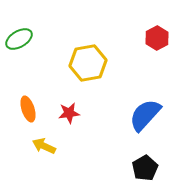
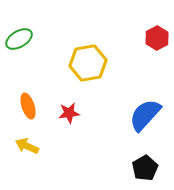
orange ellipse: moved 3 px up
yellow arrow: moved 17 px left
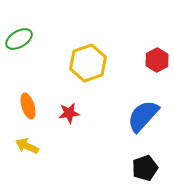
red hexagon: moved 22 px down
yellow hexagon: rotated 9 degrees counterclockwise
blue semicircle: moved 2 px left, 1 px down
black pentagon: rotated 10 degrees clockwise
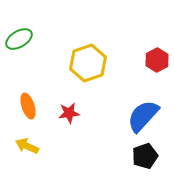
black pentagon: moved 12 px up
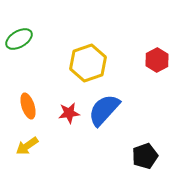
blue semicircle: moved 39 px left, 6 px up
yellow arrow: rotated 60 degrees counterclockwise
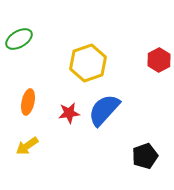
red hexagon: moved 2 px right
orange ellipse: moved 4 px up; rotated 30 degrees clockwise
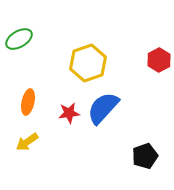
blue semicircle: moved 1 px left, 2 px up
yellow arrow: moved 4 px up
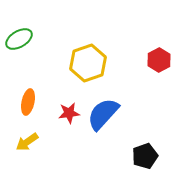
blue semicircle: moved 6 px down
